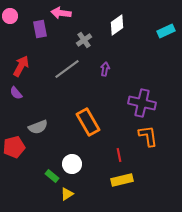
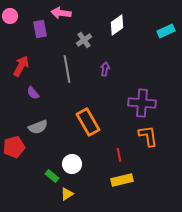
gray line: rotated 64 degrees counterclockwise
purple semicircle: moved 17 px right
purple cross: rotated 8 degrees counterclockwise
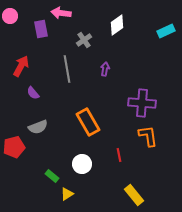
purple rectangle: moved 1 px right
white circle: moved 10 px right
yellow rectangle: moved 12 px right, 15 px down; rotated 65 degrees clockwise
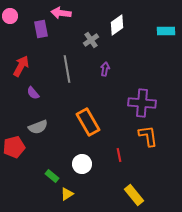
cyan rectangle: rotated 24 degrees clockwise
gray cross: moved 7 px right
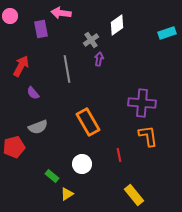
cyan rectangle: moved 1 px right, 2 px down; rotated 18 degrees counterclockwise
purple arrow: moved 6 px left, 10 px up
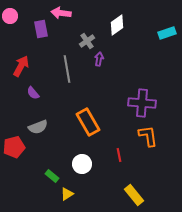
gray cross: moved 4 px left, 1 px down
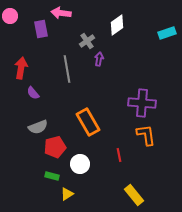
red arrow: moved 2 px down; rotated 20 degrees counterclockwise
orange L-shape: moved 2 px left, 1 px up
red pentagon: moved 41 px right
white circle: moved 2 px left
green rectangle: rotated 24 degrees counterclockwise
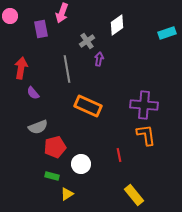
pink arrow: moved 1 px right; rotated 78 degrees counterclockwise
purple cross: moved 2 px right, 2 px down
orange rectangle: moved 16 px up; rotated 36 degrees counterclockwise
white circle: moved 1 px right
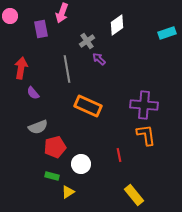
purple arrow: rotated 56 degrees counterclockwise
yellow triangle: moved 1 px right, 2 px up
